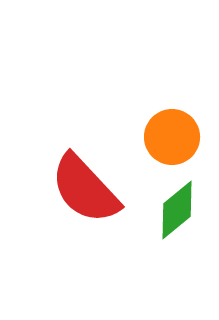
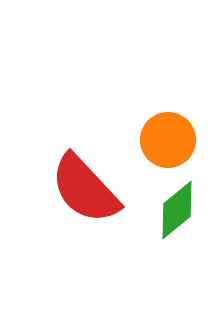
orange circle: moved 4 px left, 3 px down
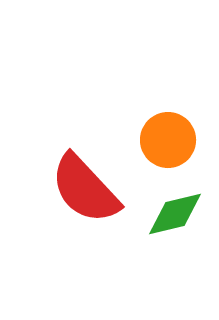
green diamond: moved 2 px left, 4 px down; rotated 26 degrees clockwise
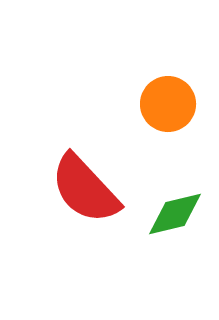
orange circle: moved 36 px up
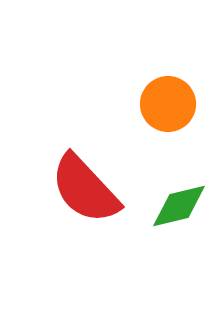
green diamond: moved 4 px right, 8 px up
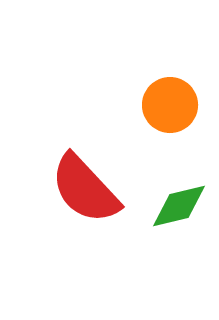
orange circle: moved 2 px right, 1 px down
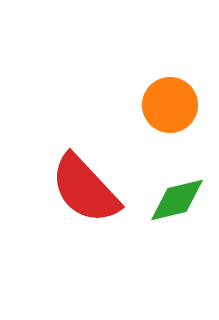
green diamond: moved 2 px left, 6 px up
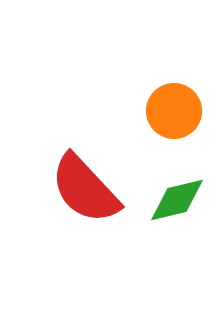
orange circle: moved 4 px right, 6 px down
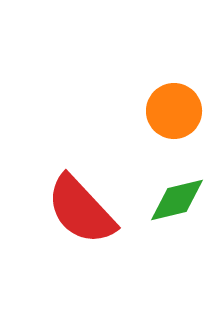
red semicircle: moved 4 px left, 21 px down
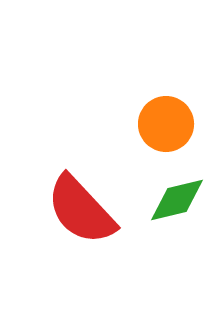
orange circle: moved 8 px left, 13 px down
